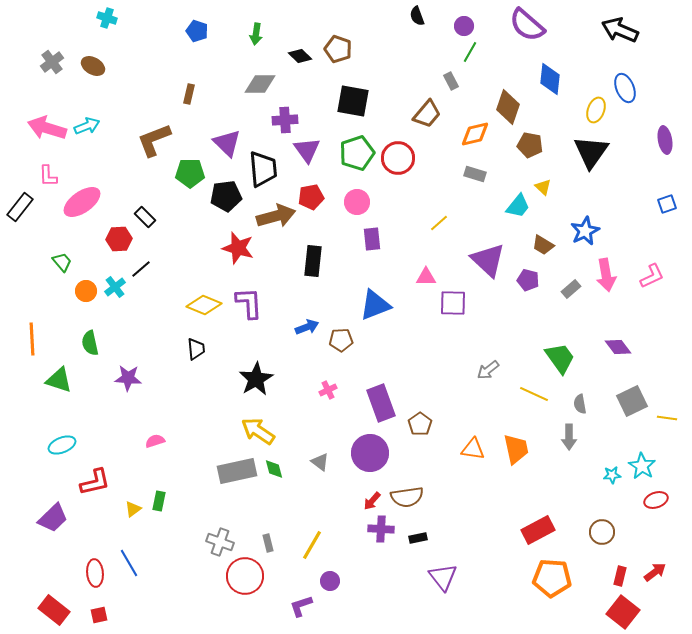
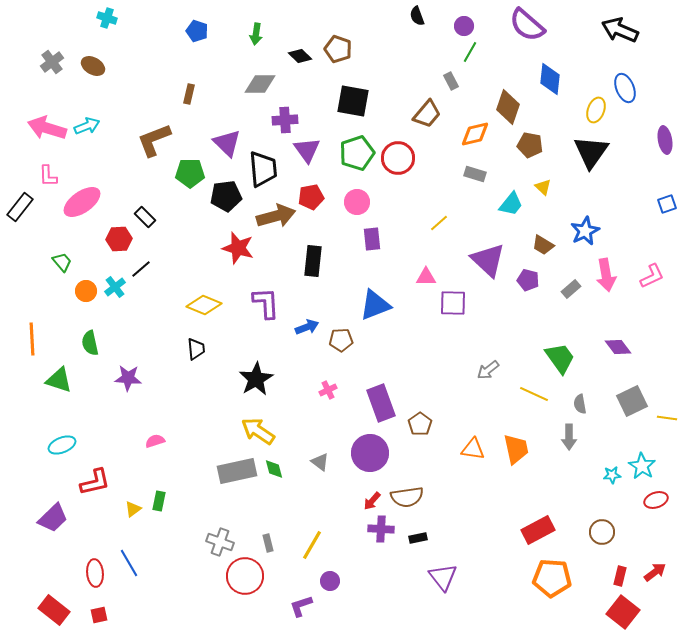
cyan trapezoid at (518, 206): moved 7 px left, 2 px up
purple L-shape at (249, 303): moved 17 px right
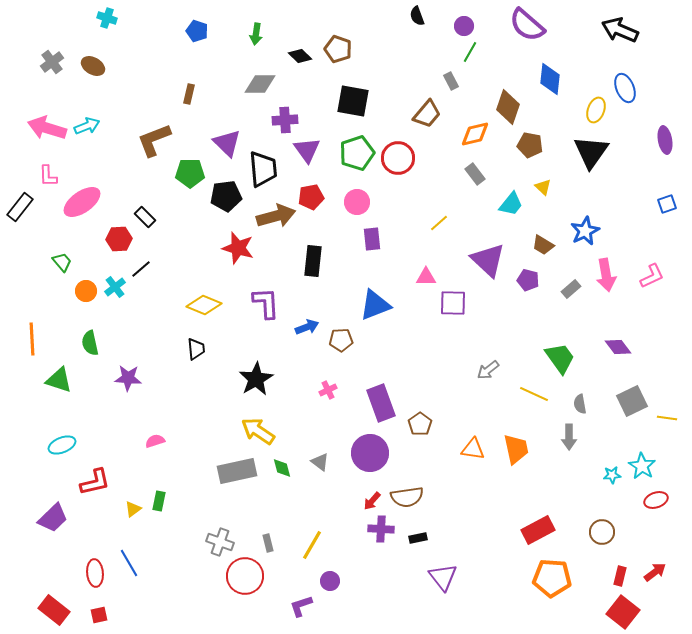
gray rectangle at (475, 174): rotated 35 degrees clockwise
green diamond at (274, 469): moved 8 px right, 1 px up
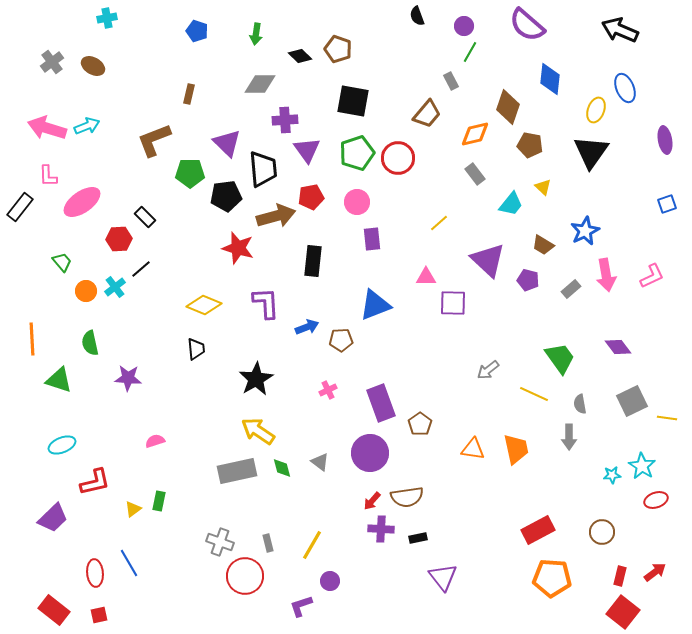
cyan cross at (107, 18): rotated 30 degrees counterclockwise
